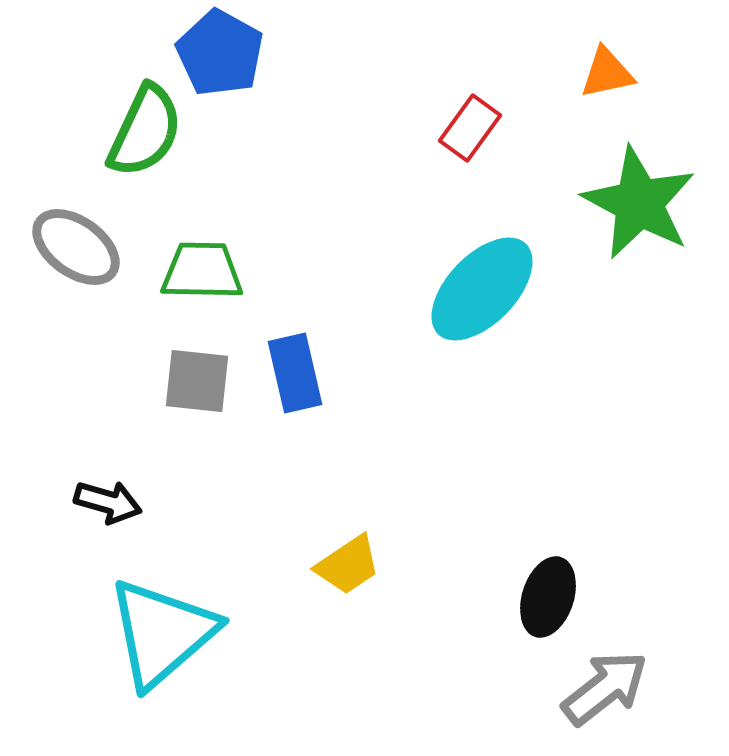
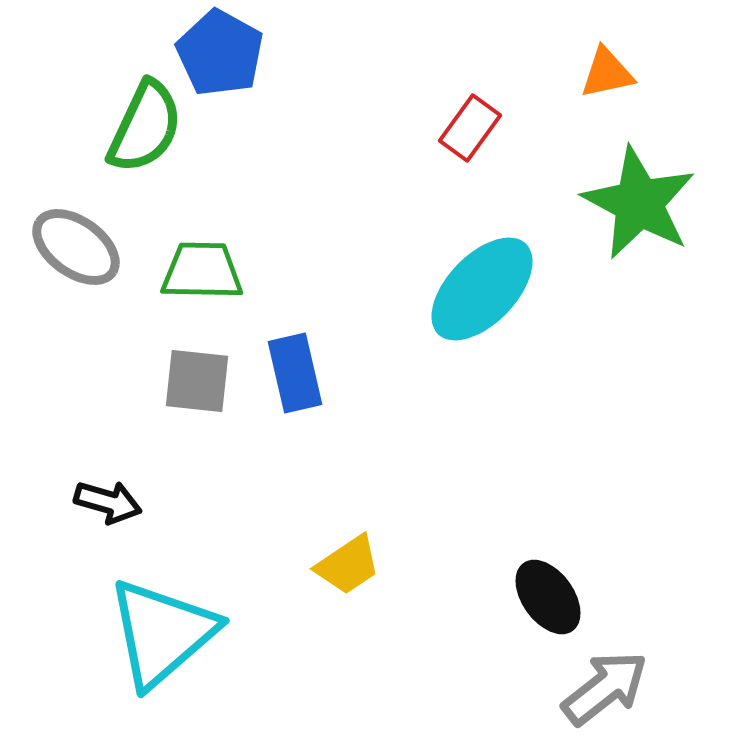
green semicircle: moved 4 px up
black ellipse: rotated 54 degrees counterclockwise
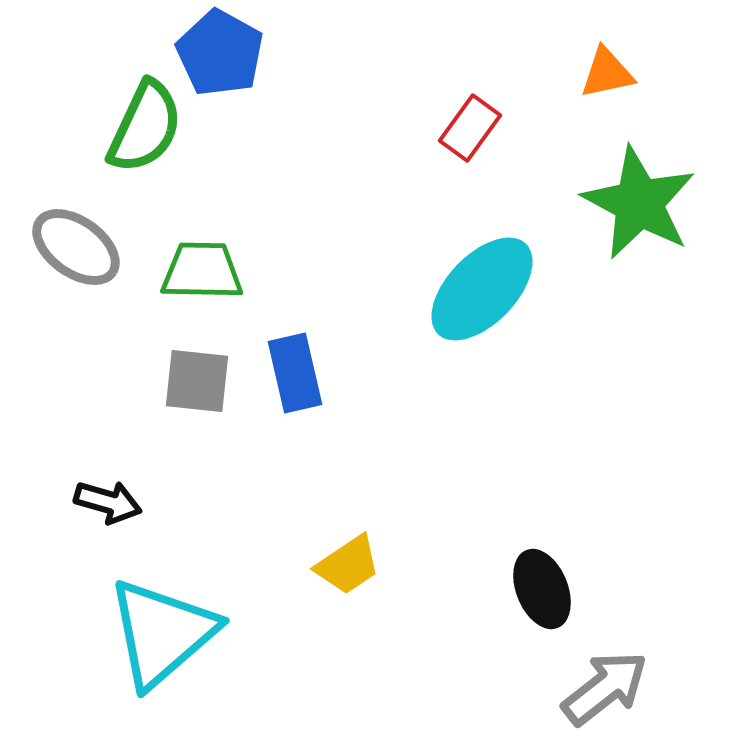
black ellipse: moved 6 px left, 8 px up; rotated 14 degrees clockwise
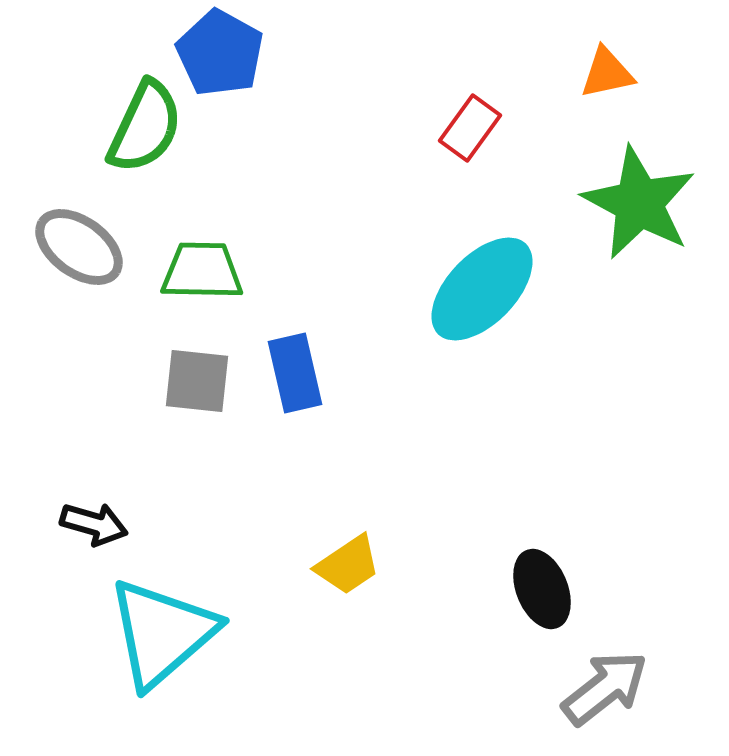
gray ellipse: moved 3 px right
black arrow: moved 14 px left, 22 px down
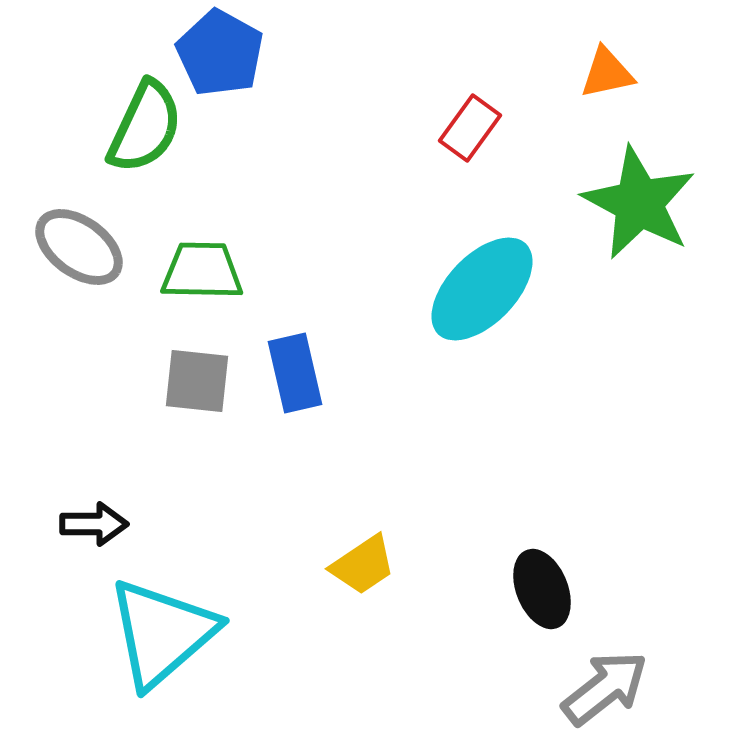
black arrow: rotated 16 degrees counterclockwise
yellow trapezoid: moved 15 px right
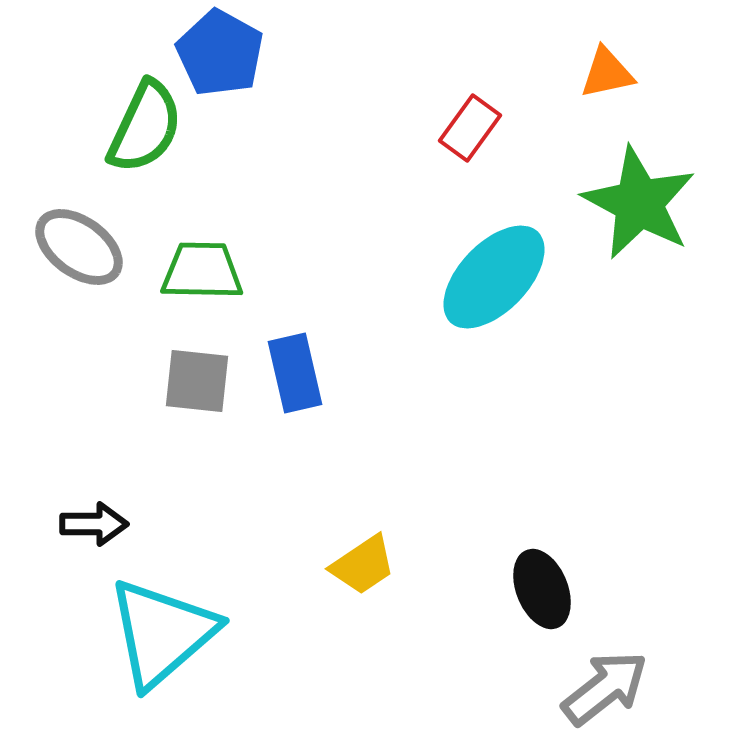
cyan ellipse: moved 12 px right, 12 px up
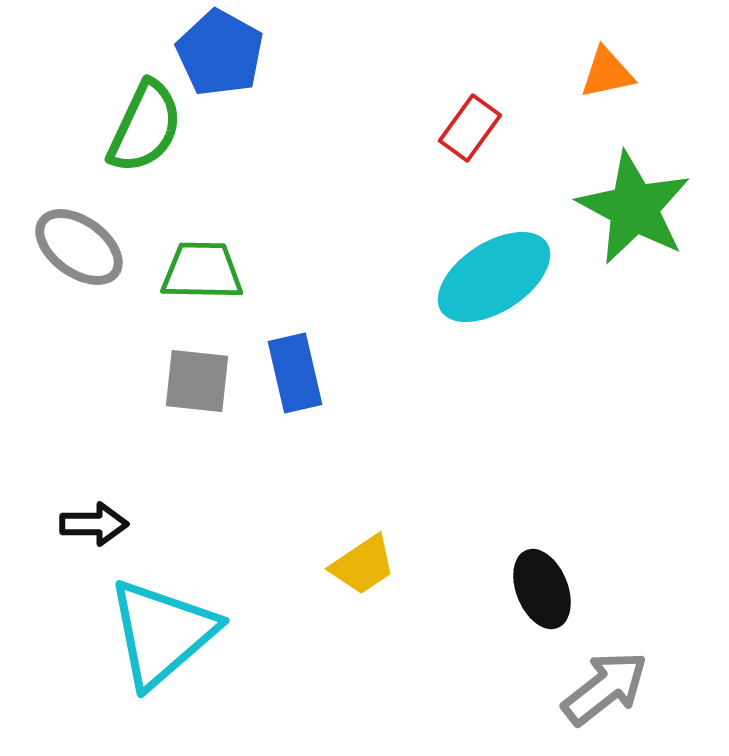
green star: moved 5 px left, 5 px down
cyan ellipse: rotated 13 degrees clockwise
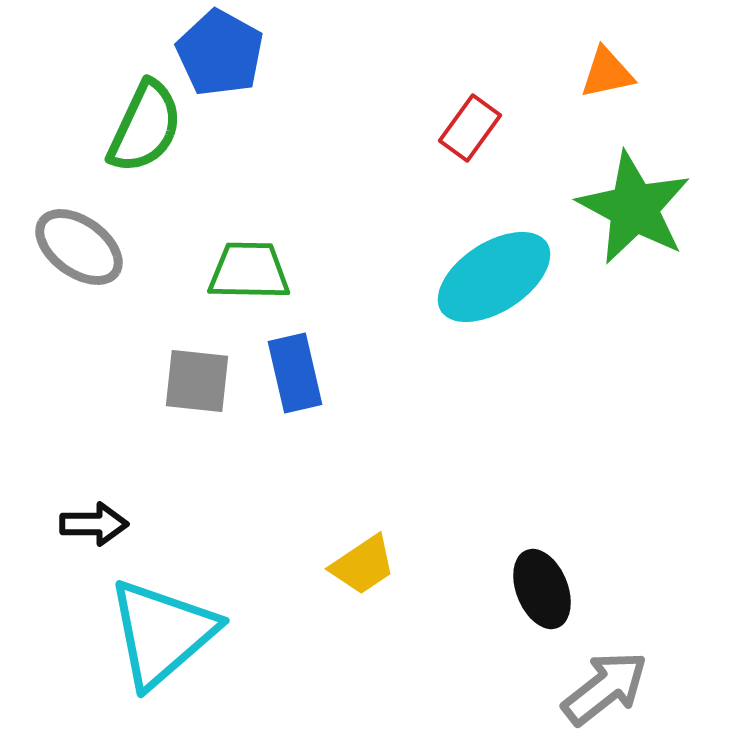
green trapezoid: moved 47 px right
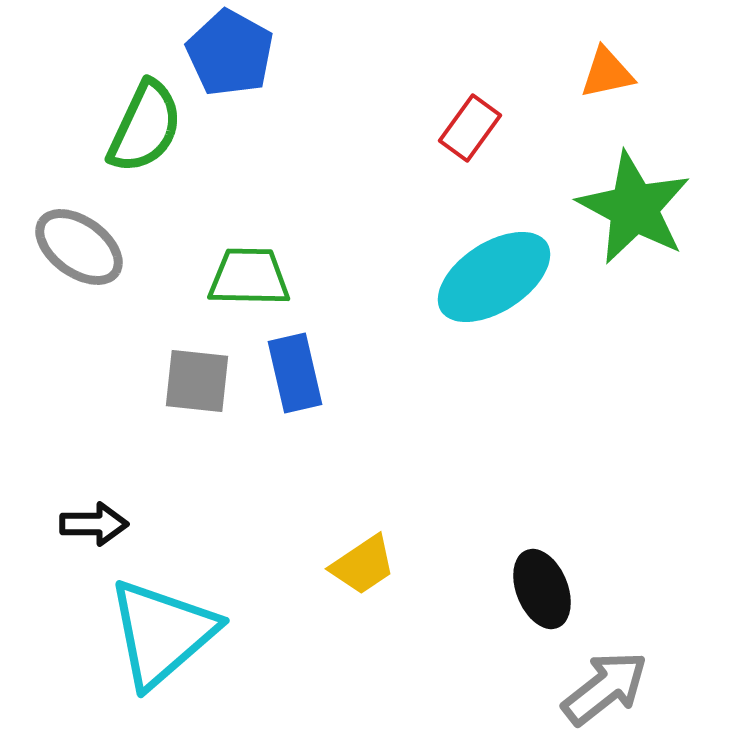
blue pentagon: moved 10 px right
green trapezoid: moved 6 px down
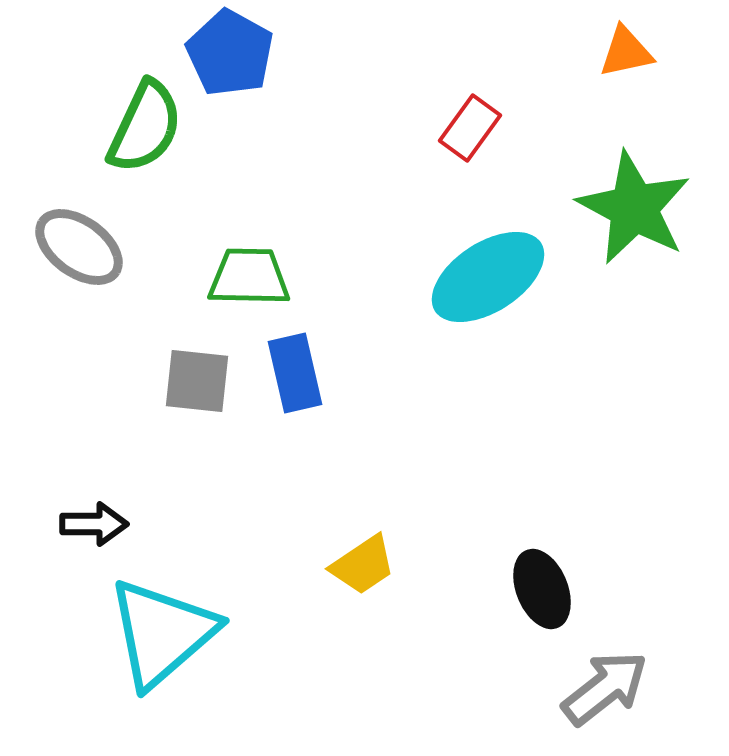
orange triangle: moved 19 px right, 21 px up
cyan ellipse: moved 6 px left
